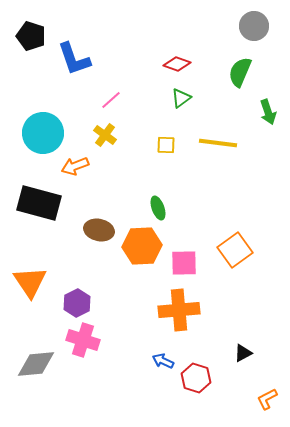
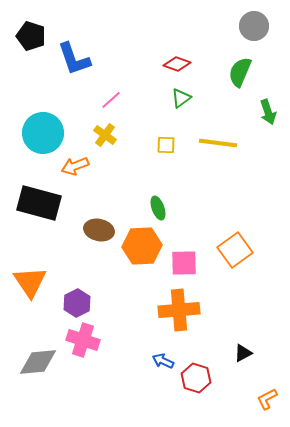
gray diamond: moved 2 px right, 2 px up
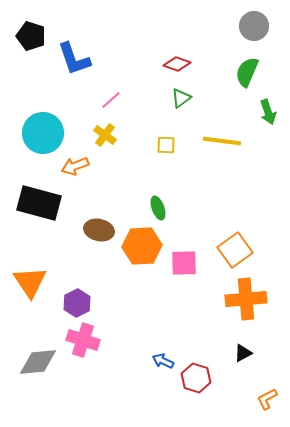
green semicircle: moved 7 px right
yellow line: moved 4 px right, 2 px up
orange cross: moved 67 px right, 11 px up
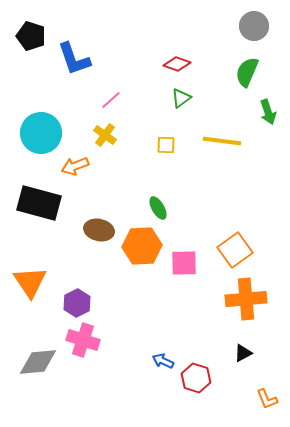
cyan circle: moved 2 px left
green ellipse: rotated 10 degrees counterclockwise
orange L-shape: rotated 85 degrees counterclockwise
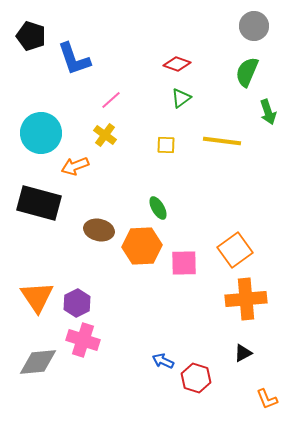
orange triangle: moved 7 px right, 15 px down
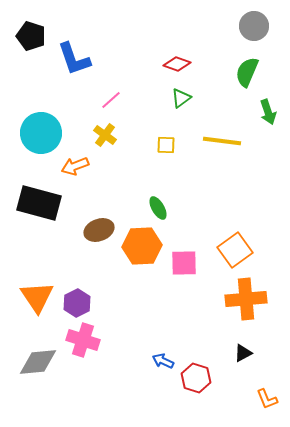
brown ellipse: rotated 32 degrees counterclockwise
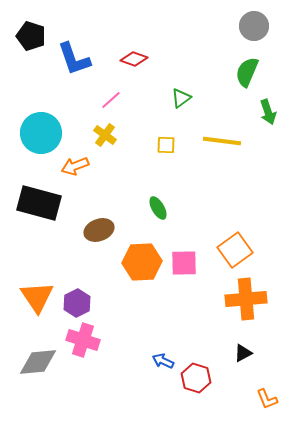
red diamond: moved 43 px left, 5 px up
orange hexagon: moved 16 px down
